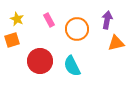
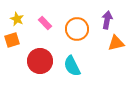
pink rectangle: moved 4 px left, 3 px down; rotated 16 degrees counterclockwise
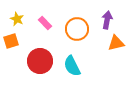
orange square: moved 1 px left, 1 px down
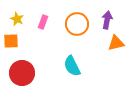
pink rectangle: moved 2 px left, 1 px up; rotated 64 degrees clockwise
orange circle: moved 5 px up
orange square: rotated 14 degrees clockwise
red circle: moved 18 px left, 12 px down
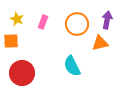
orange triangle: moved 16 px left
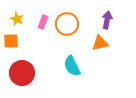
orange circle: moved 10 px left
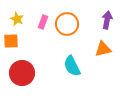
orange triangle: moved 3 px right, 6 px down
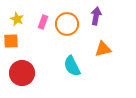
purple arrow: moved 11 px left, 4 px up
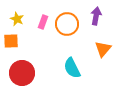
orange triangle: rotated 36 degrees counterclockwise
cyan semicircle: moved 2 px down
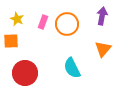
purple arrow: moved 6 px right
red circle: moved 3 px right
